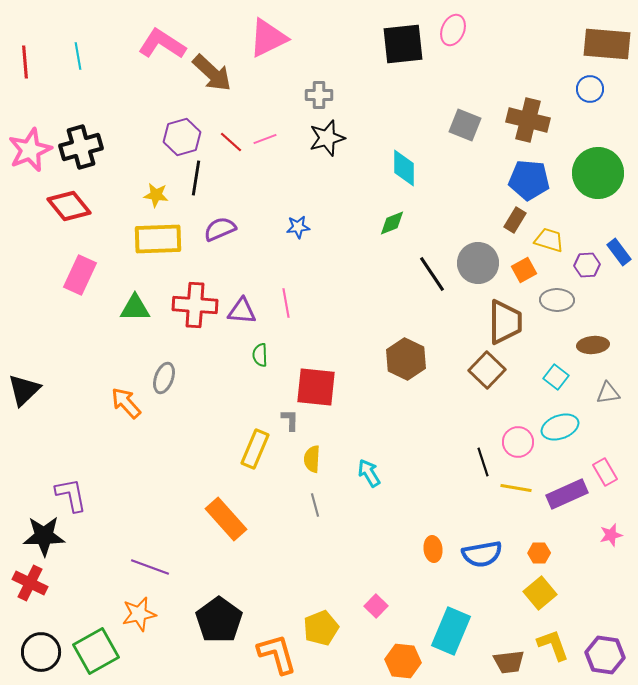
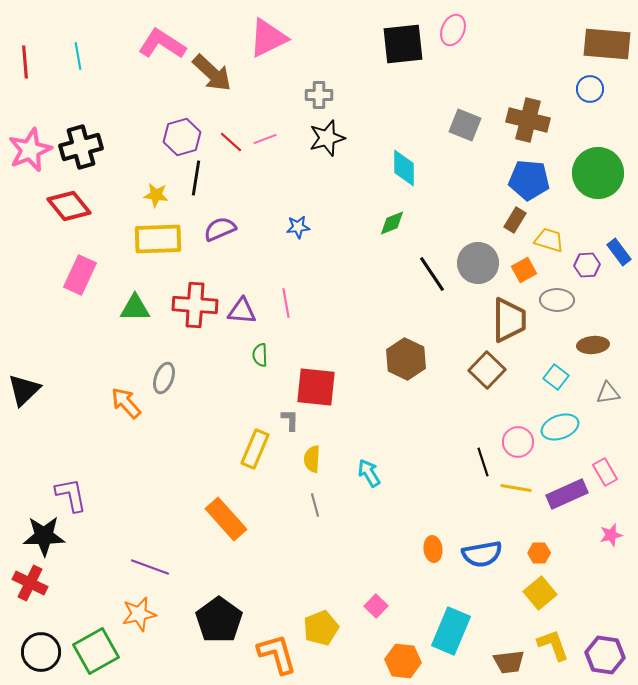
brown trapezoid at (505, 322): moved 4 px right, 2 px up
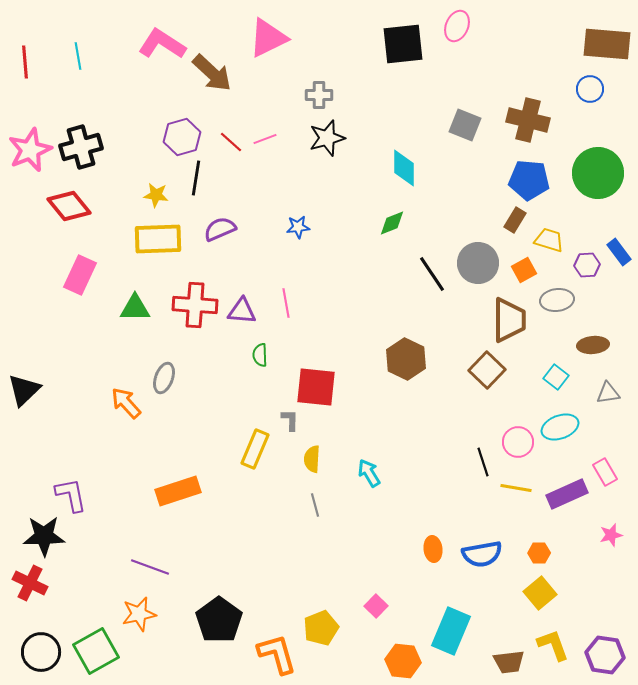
pink ellipse at (453, 30): moved 4 px right, 4 px up
gray ellipse at (557, 300): rotated 8 degrees counterclockwise
orange rectangle at (226, 519): moved 48 px left, 28 px up; rotated 66 degrees counterclockwise
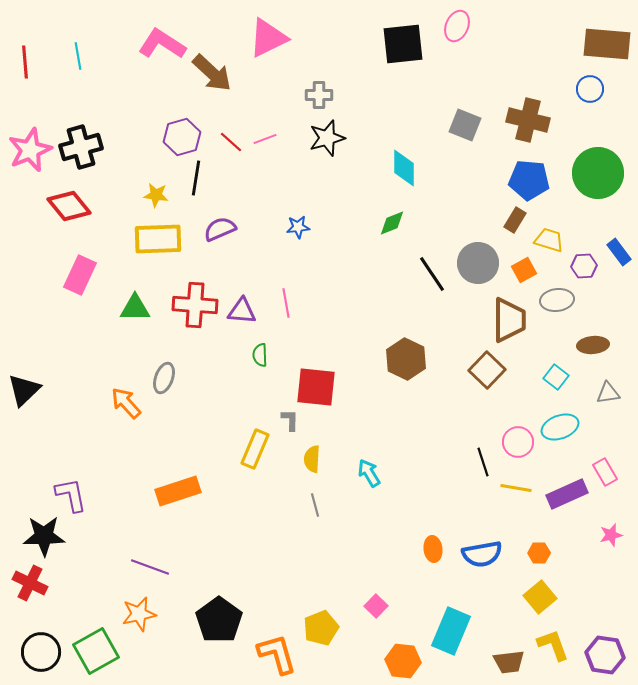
purple hexagon at (587, 265): moved 3 px left, 1 px down
yellow square at (540, 593): moved 4 px down
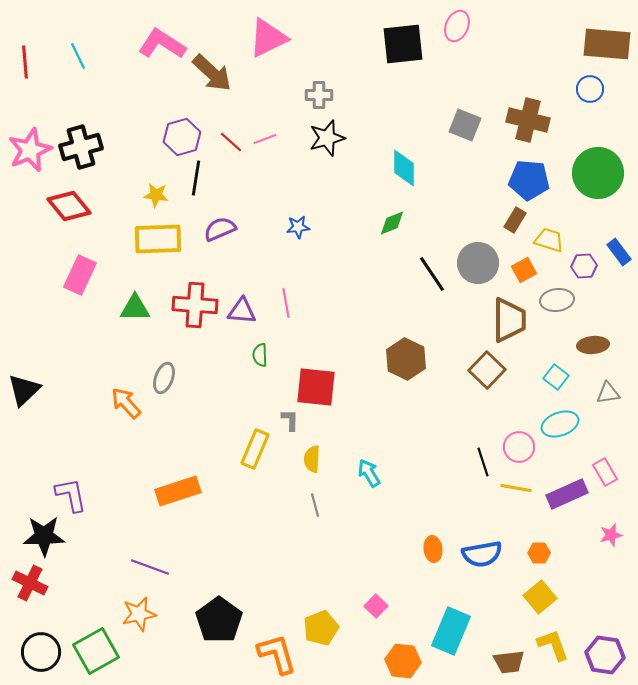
cyan line at (78, 56): rotated 16 degrees counterclockwise
cyan ellipse at (560, 427): moved 3 px up
pink circle at (518, 442): moved 1 px right, 5 px down
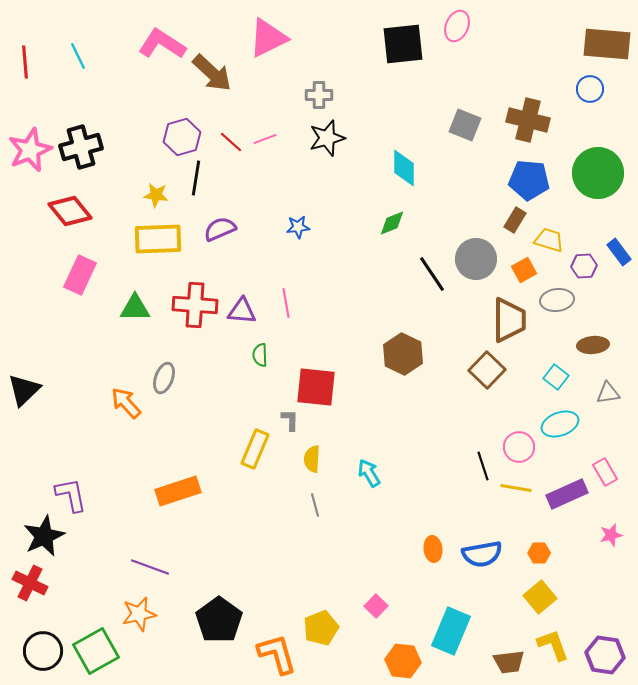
red diamond at (69, 206): moved 1 px right, 5 px down
gray circle at (478, 263): moved 2 px left, 4 px up
brown hexagon at (406, 359): moved 3 px left, 5 px up
black line at (483, 462): moved 4 px down
black star at (44, 536): rotated 24 degrees counterclockwise
black circle at (41, 652): moved 2 px right, 1 px up
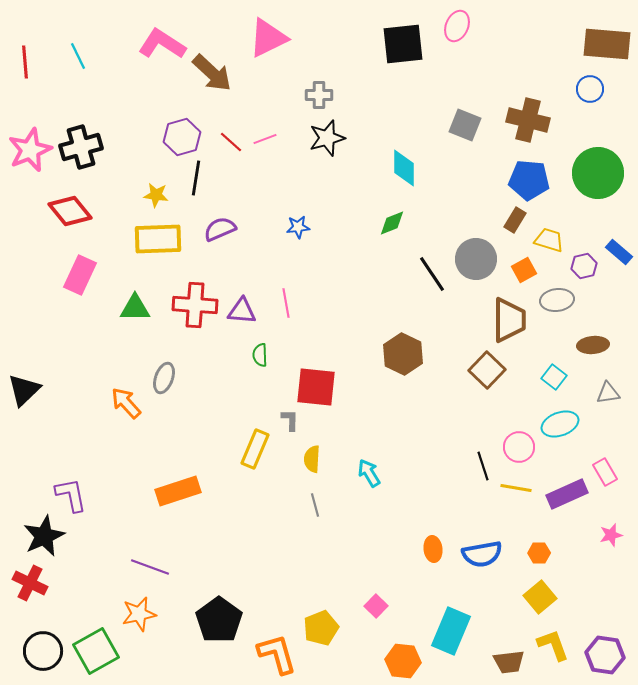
blue rectangle at (619, 252): rotated 12 degrees counterclockwise
purple hexagon at (584, 266): rotated 10 degrees counterclockwise
cyan square at (556, 377): moved 2 px left
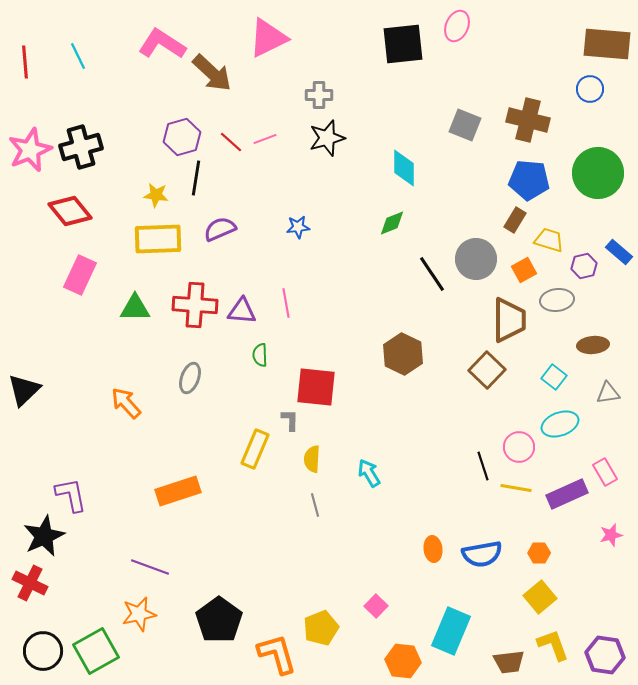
gray ellipse at (164, 378): moved 26 px right
